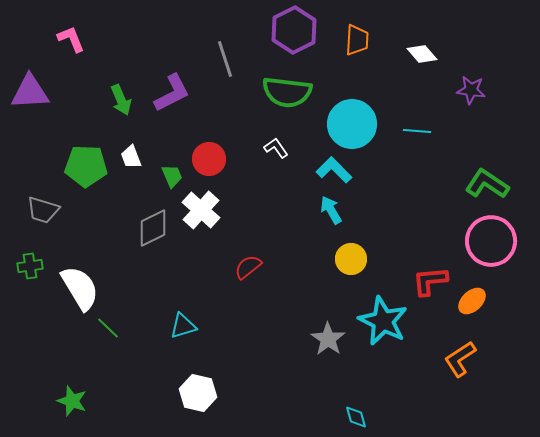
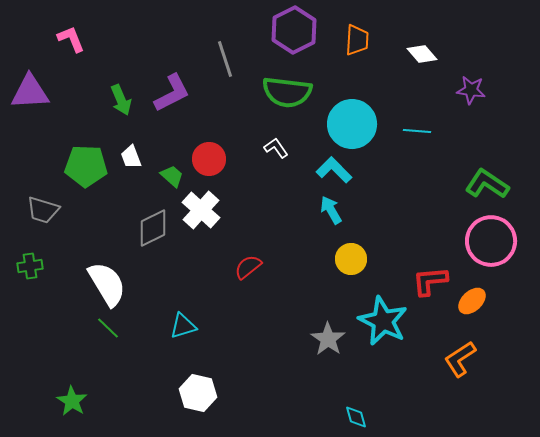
green trapezoid: rotated 25 degrees counterclockwise
white semicircle: moved 27 px right, 4 px up
green star: rotated 12 degrees clockwise
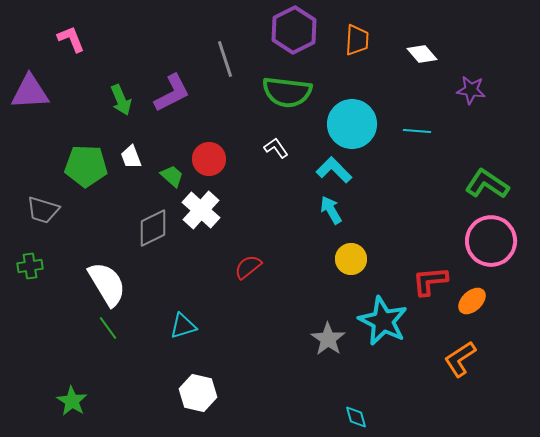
green line: rotated 10 degrees clockwise
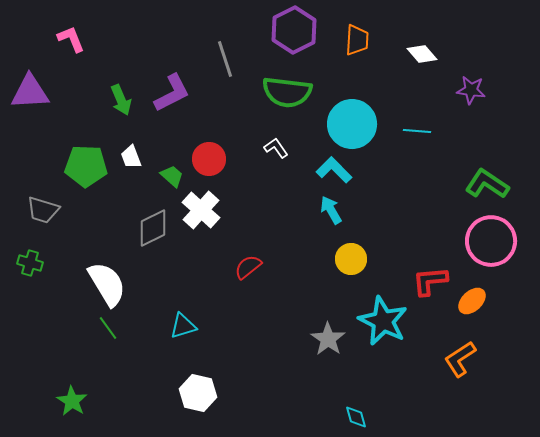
green cross: moved 3 px up; rotated 25 degrees clockwise
